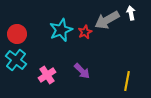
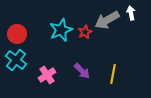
yellow line: moved 14 px left, 7 px up
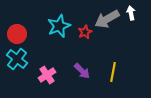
gray arrow: moved 1 px up
cyan star: moved 2 px left, 4 px up
cyan cross: moved 1 px right, 1 px up
yellow line: moved 2 px up
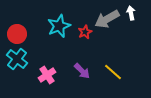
yellow line: rotated 60 degrees counterclockwise
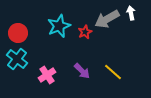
red circle: moved 1 px right, 1 px up
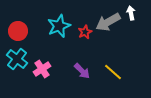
gray arrow: moved 1 px right, 3 px down
red circle: moved 2 px up
pink cross: moved 5 px left, 6 px up
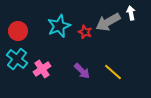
red star: rotated 24 degrees counterclockwise
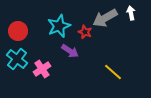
gray arrow: moved 3 px left, 4 px up
purple arrow: moved 12 px left, 20 px up; rotated 12 degrees counterclockwise
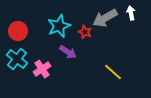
purple arrow: moved 2 px left, 1 px down
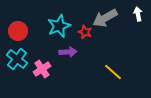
white arrow: moved 7 px right, 1 px down
purple arrow: rotated 36 degrees counterclockwise
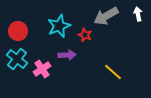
gray arrow: moved 1 px right, 2 px up
red star: moved 3 px down
purple arrow: moved 1 px left, 3 px down
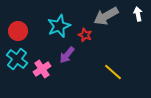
purple arrow: rotated 132 degrees clockwise
